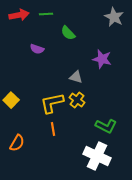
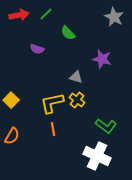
green line: rotated 40 degrees counterclockwise
green L-shape: rotated 10 degrees clockwise
orange semicircle: moved 5 px left, 7 px up
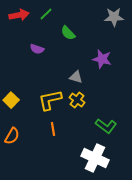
gray star: rotated 30 degrees counterclockwise
yellow L-shape: moved 2 px left, 3 px up
white cross: moved 2 px left, 2 px down
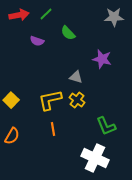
purple semicircle: moved 8 px up
green L-shape: rotated 30 degrees clockwise
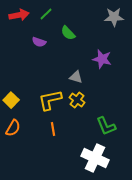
purple semicircle: moved 2 px right, 1 px down
orange semicircle: moved 1 px right, 8 px up
